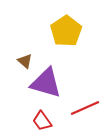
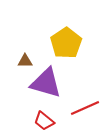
yellow pentagon: moved 12 px down
brown triangle: rotated 42 degrees counterclockwise
red trapezoid: moved 2 px right; rotated 15 degrees counterclockwise
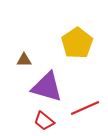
yellow pentagon: moved 11 px right
brown triangle: moved 1 px left, 1 px up
purple triangle: moved 1 px right, 4 px down
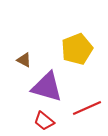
yellow pentagon: moved 6 px down; rotated 12 degrees clockwise
brown triangle: rotated 28 degrees clockwise
red line: moved 2 px right
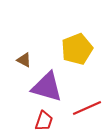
red trapezoid: rotated 110 degrees counterclockwise
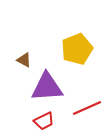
purple triangle: rotated 20 degrees counterclockwise
red trapezoid: rotated 45 degrees clockwise
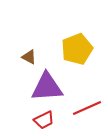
brown triangle: moved 5 px right, 3 px up
red trapezoid: moved 1 px up
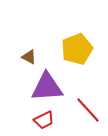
red line: moved 1 px right, 2 px down; rotated 72 degrees clockwise
